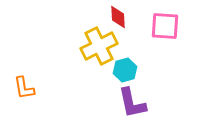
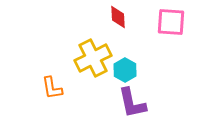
pink square: moved 6 px right, 4 px up
yellow cross: moved 6 px left, 12 px down
cyan hexagon: rotated 15 degrees counterclockwise
orange L-shape: moved 28 px right
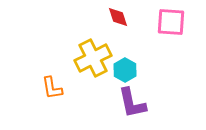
red diamond: rotated 15 degrees counterclockwise
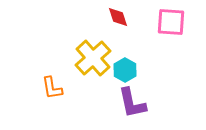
yellow cross: rotated 15 degrees counterclockwise
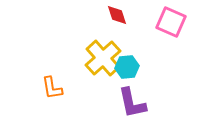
red diamond: moved 1 px left, 2 px up
pink square: rotated 20 degrees clockwise
yellow cross: moved 10 px right
cyan hexagon: moved 2 px right, 3 px up; rotated 25 degrees clockwise
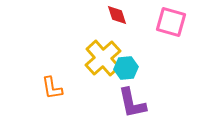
pink square: rotated 8 degrees counterclockwise
cyan hexagon: moved 1 px left, 1 px down
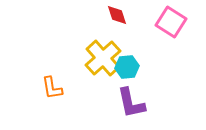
pink square: rotated 16 degrees clockwise
cyan hexagon: moved 1 px right, 1 px up
purple L-shape: moved 1 px left
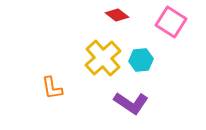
red diamond: rotated 35 degrees counterclockwise
cyan hexagon: moved 14 px right, 7 px up
purple L-shape: rotated 44 degrees counterclockwise
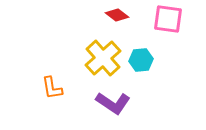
pink square: moved 3 px left, 3 px up; rotated 24 degrees counterclockwise
purple L-shape: moved 18 px left
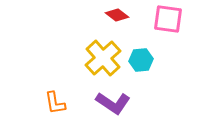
orange L-shape: moved 3 px right, 15 px down
